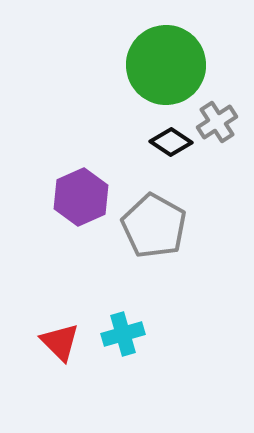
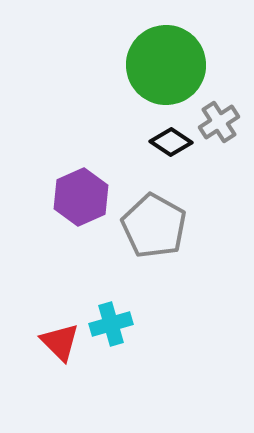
gray cross: moved 2 px right
cyan cross: moved 12 px left, 10 px up
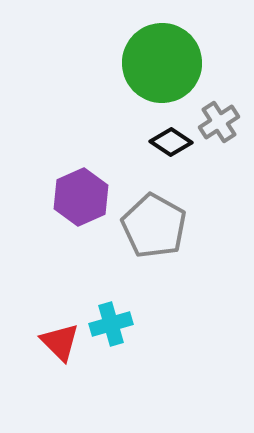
green circle: moved 4 px left, 2 px up
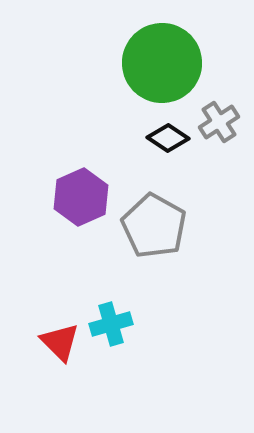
black diamond: moved 3 px left, 4 px up
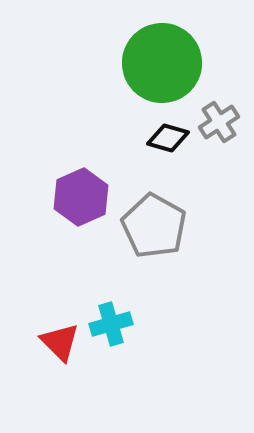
black diamond: rotated 18 degrees counterclockwise
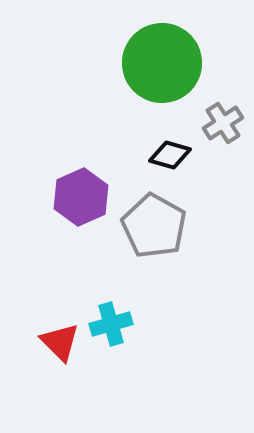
gray cross: moved 4 px right, 1 px down
black diamond: moved 2 px right, 17 px down
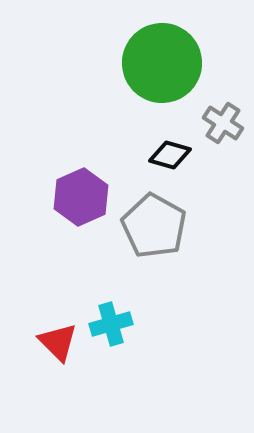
gray cross: rotated 24 degrees counterclockwise
red triangle: moved 2 px left
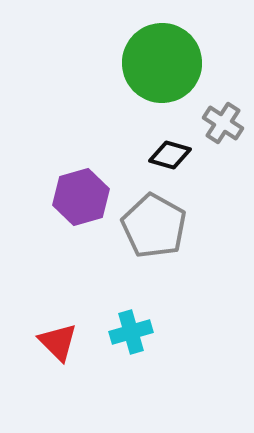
purple hexagon: rotated 8 degrees clockwise
cyan cross: moved 20 px right, 8 px down
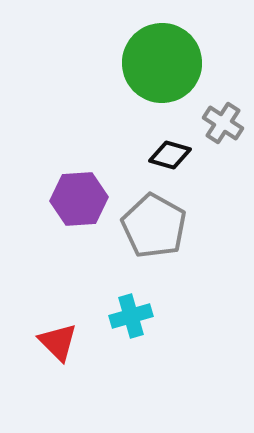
purple hexagon: moved 2 px left, 2 px down; rotated 12 degrees clockwise
cyan cross: moved 16 px up
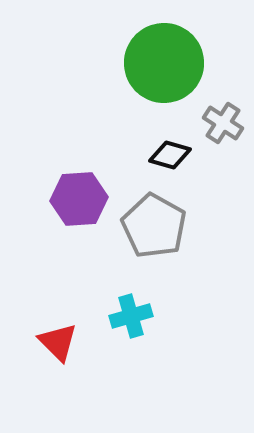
green circle: moved 2 px right
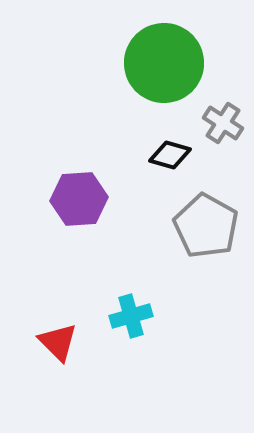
gray pentagon: moved 52 px right
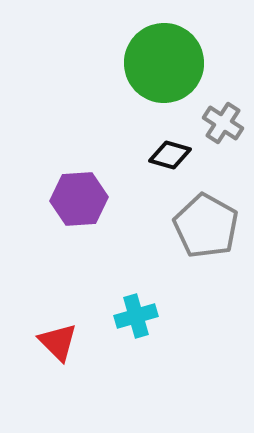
cyan cross: moved 5 px right
